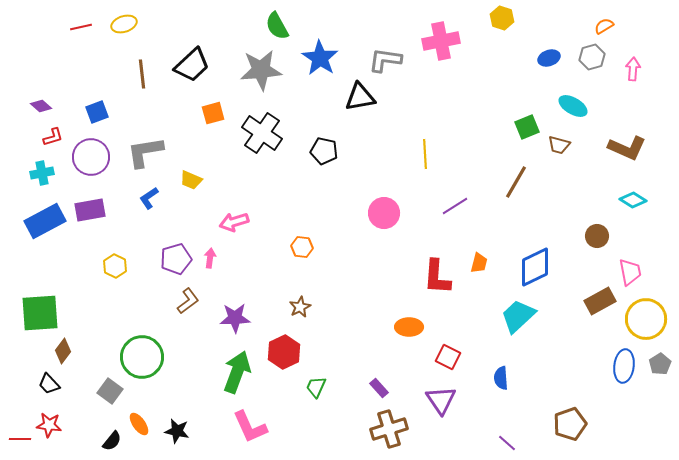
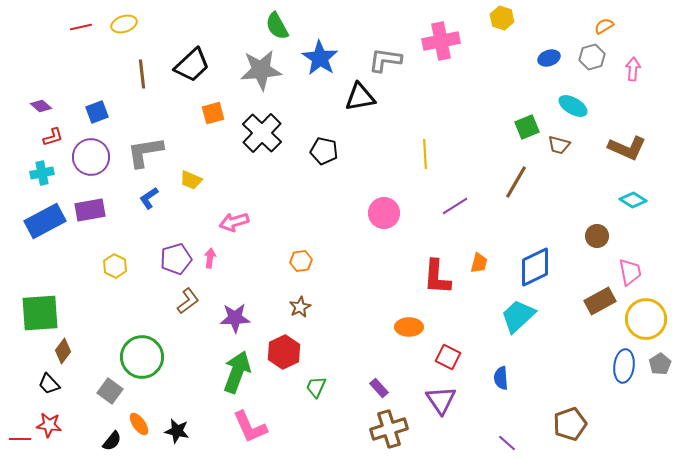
black cross at (262, 133): rotated 9 degrees clockwise
orange hexagon at (302, 247): moved 1 px left, 14 px down; rotated 15 degrees counterclockwise
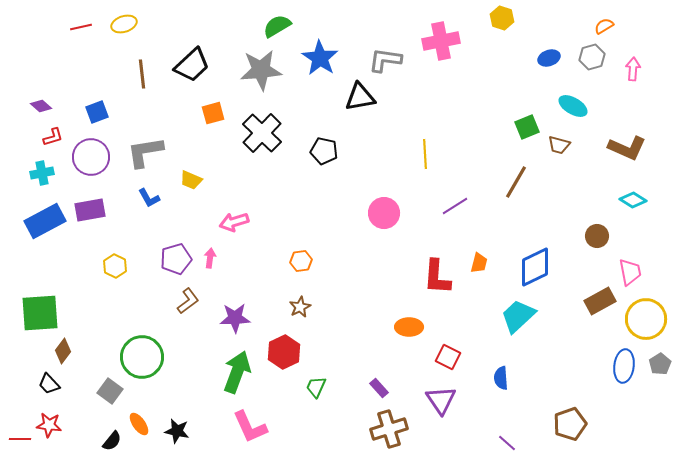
green semicircle at (277, 26): rotated 88 degrees clockwise
blue L-shape at (149, 198): rotated 85 degrees counterclockwise
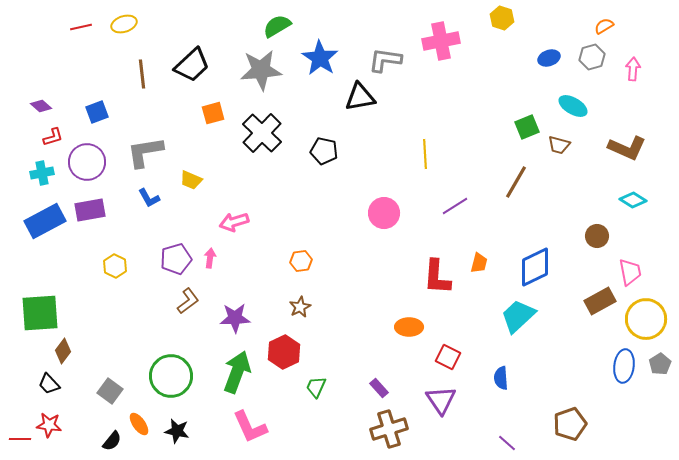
purple circle at (91, 157): moved 4 px left, 5 px down
green circle at (142, 357): moved 29 px right, 19 px down
